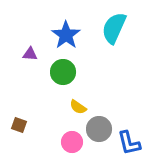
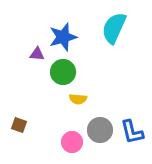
blue star: moved 3 px left, 2 px down; rotated 20 degrees clockwise
purple triangle: moved 7 px right
yellow semicircle: moved 8 px up; rotated 30 degrees counterclockwise
gray circle: moved 1 px right, 1 px down
blue L-shape: moved 3 px right, 11 px up
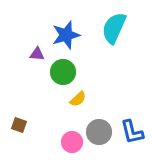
blue star: moved 3 px right, 2 px up
yellow semicircle: rotated 48 degrees counterclockwise
gray circle: moved 1 px left, 2 px down
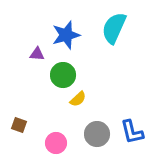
green circle: moved 3 px down
gray circle: moved 2 px left, 2 px down
pink circle: moved 16 px left, 1 px down
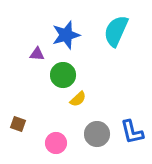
cyan semicircle: moved 2 px right, 3 px down
brown square: moved 1 px left, 1 px up
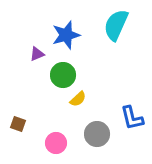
cyan semicircle: moved 6 px up
purple triangle: rotated 28 degrees counterclockwise
blue L-shape: moved 14 px up
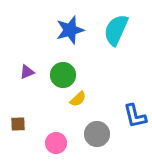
cyan semicircle: moved 5 px down
blue star: moved 4 px right, 5 px up
purple triangle: moved 10 px left, 18 px down
blue L-shape: moved 3 px right, 2 px up
brown square: rotated 21 degrees counterclockwise
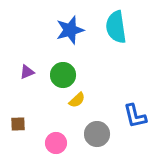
cyan semicircle: moved 3 px up; rotated 32 degrees counterclockwise
yellow semicircle: moved 1 px left, 1 px down
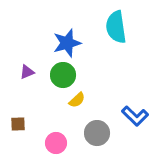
blue star: moved 3 px left, 13 px down
blue L-shape: rotated 32 degrees counterclockwise
gray circle: moved 1 px up
